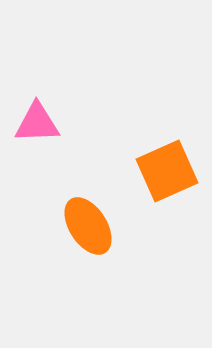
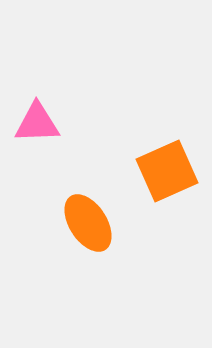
orange ellipse: moved 3 px up
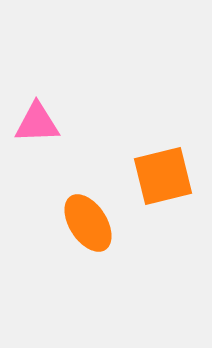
orange square: moved 4 px left, 5 px down; rotated 10 degrees clockwise
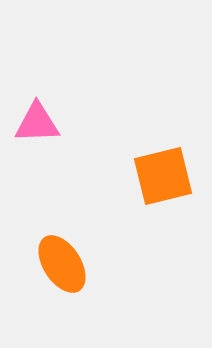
orange ellipse: moved 26 px left, 41 px down
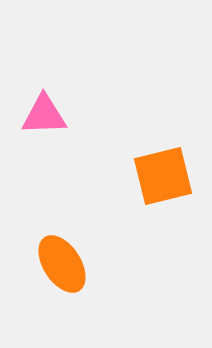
pink triangle: moved 7 px right, 8 px up
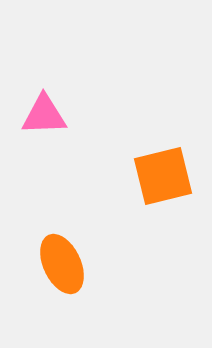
orange ellipse: rotated 8 degrees clockwise
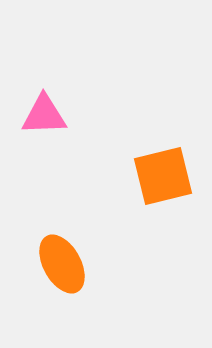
orange ellipse: rotated 4 degrees counterclockwise
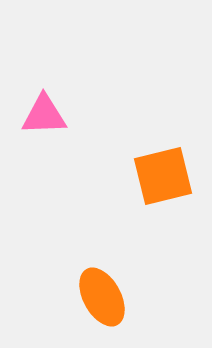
orange ellipse: moved 40 px right, 33 px down
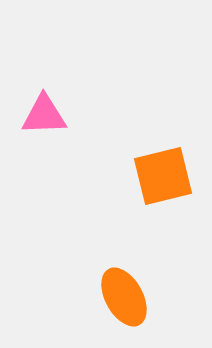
orange ellipse: moved 22 px right
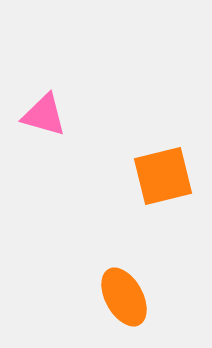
pink triangle: rotated 18 degrees clockwise
